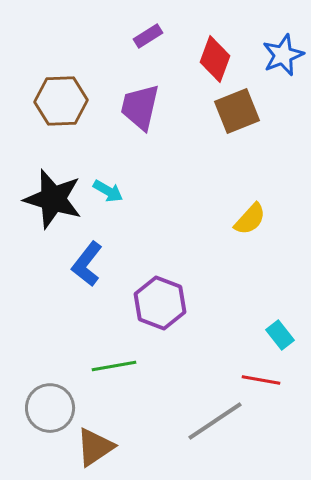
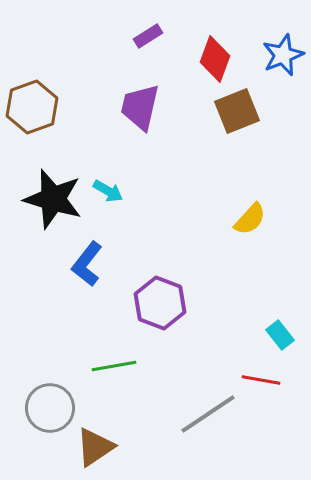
brown hexagon: moved 29 px left, 6 px down; rotated 18 degrees counterclockwise
gray line: moved 7 px left, 7 px up
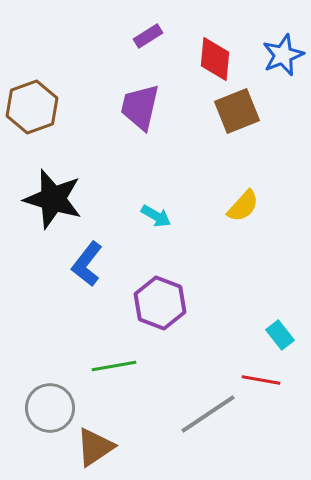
red diamond: rotated 15 degrees counterclockwise
cyan arrow: moved 48 px right, 25 px down
yellow semicircle: moved 7 px left, 13 px up
